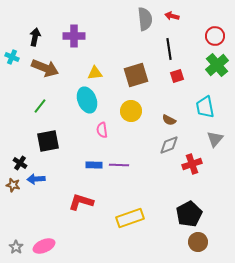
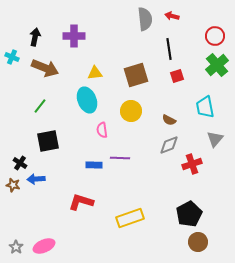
purple line: moved 1 px right, 7 px up
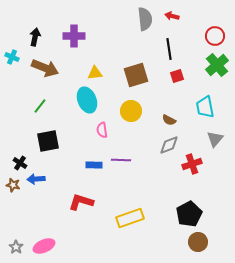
purple line: moved 1 px right, 2 px down
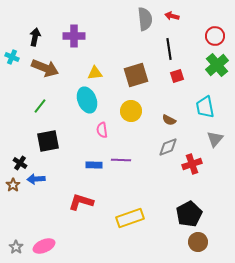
gray diamond: moved 1 px left, 2 px down
brown star: rotated 24 degrees clockwise
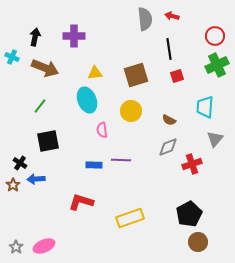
green cross: rotated 15 degrees clockwise
cyan trapezoid: rotated 15 degrees clockwise
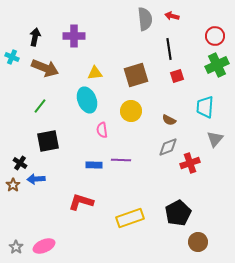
red cross: moved 2 px left, 1 px up
black pentagon: moved 11 px left, 1 px up
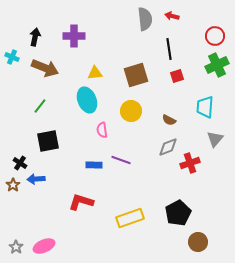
purple line: rotated 18 degrees clockwise
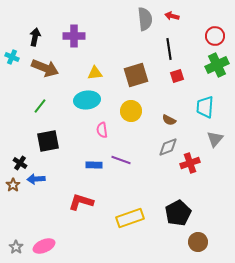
cyan ellipse: rotated 75 degrees counterclockwise
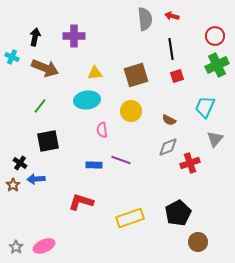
black line: moved 2 px right
cyan trapezoid: rotated 20 degrees clockwise
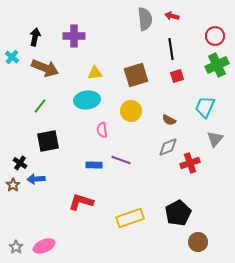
cyan cross: rotated 16 degrees clockwise
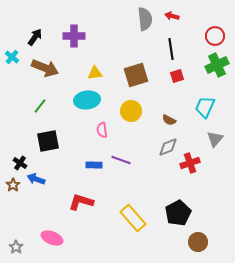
black arrow: rotated 24 degrees clockwise
blue arrow: rotated 24 degrees clockwise
yellow rectangle: moved 3 px right; rotated 68 degrees clockwise
pink ellipse: moved 8 px right, 8 px up; rotated 45 degrees clockwise
